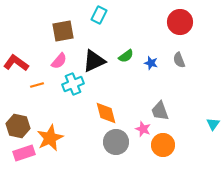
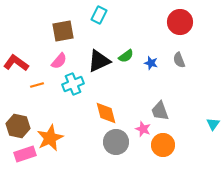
black triangle: moved 5 px right
pink rectangle: moved 1 px right, 1 px down
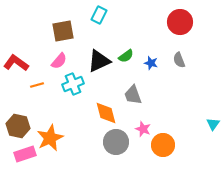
gray trapezoid: moved 27 px left, 16 px up
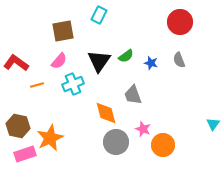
black triangle: rotated 30 degrees counterclockwise
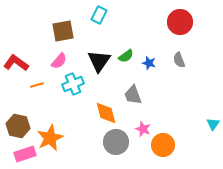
blue star: moved 2 px left
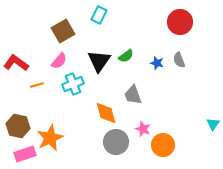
brown square: rotated 20 degrees counterclockwise
blue star: moved 8 px right
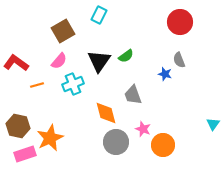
blue star: moved 8 px right, 11 px down
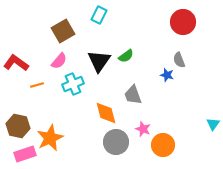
red circle: moved 3 px right
blue star: moved 2 px right, 1 px down
